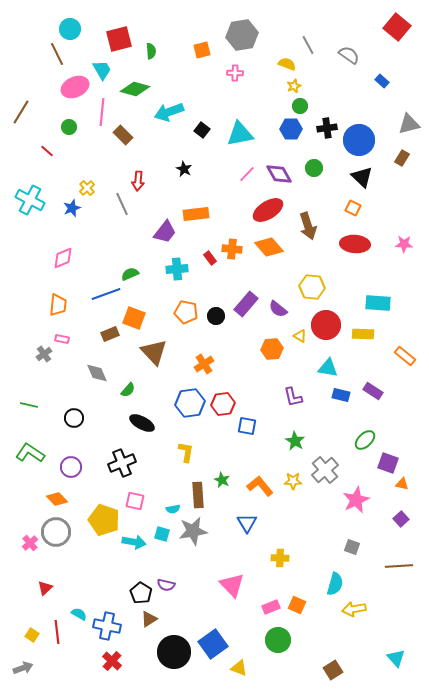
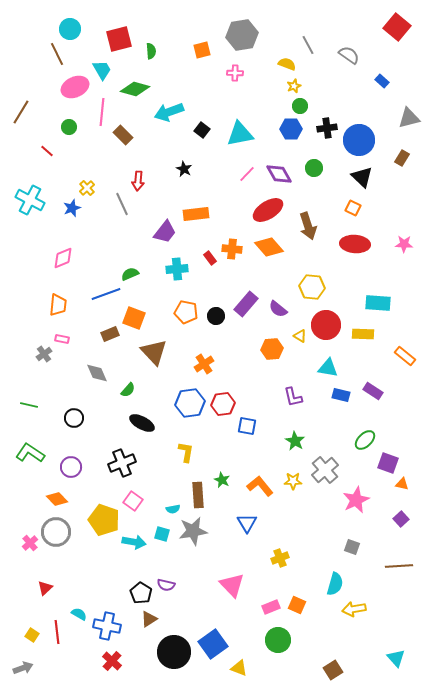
gray triangle at (409, 124): moved 6 px up
pink square at (135, 501): moved 2 px left; rotated 24 degrees clockwise
yellow cross at (280, 558): rotated 24 degrees counterclockwise
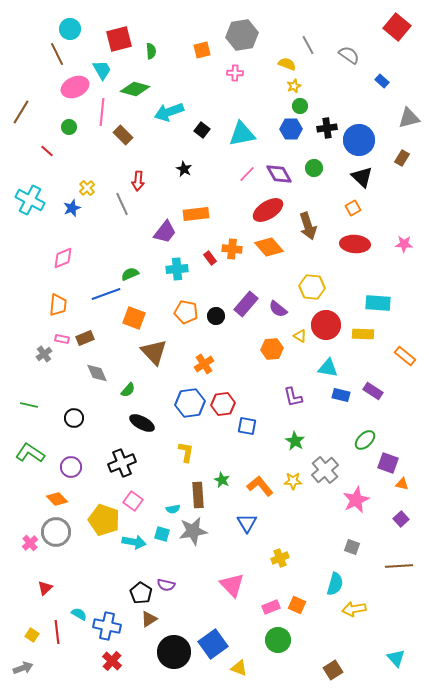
cyan triangle at (240, 134): moved 2 px right
orange square at (353, 208): rotated 35 degrees clockwise
brown rectangle at (110, 334): moved 25 px left, 4 px down
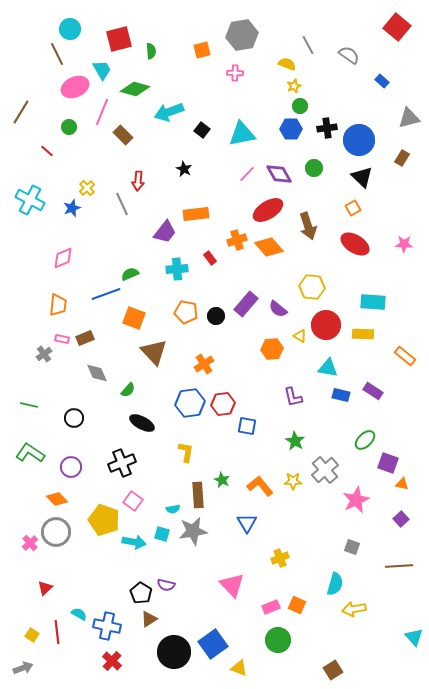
pink line at (102, 112): rotated 16 degrees clockwise
red ellipse at (355, 244): rotated 28 degrees clockwise
orange cross at (232, 249): moved 5 px right, 9 px up; rotated 24 degrees counterclockwise
cyan rectangle at (378, 303): moved 5 px left, 1 px up
cyan triangle at (396, 658): moved 18 px right, 21 px up
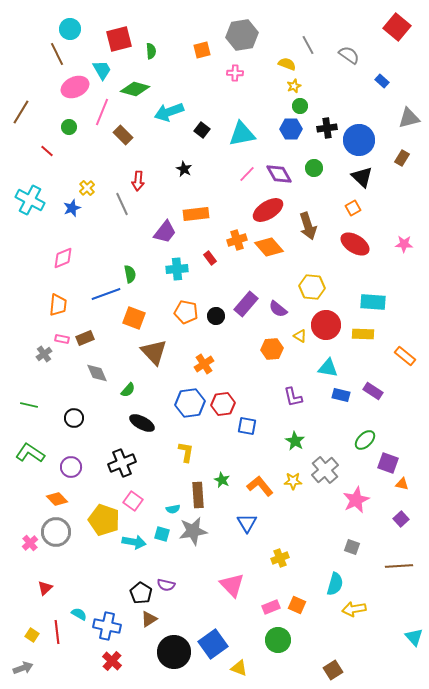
green semicircle at (130, 274): rotated 102 degrees clockwise
